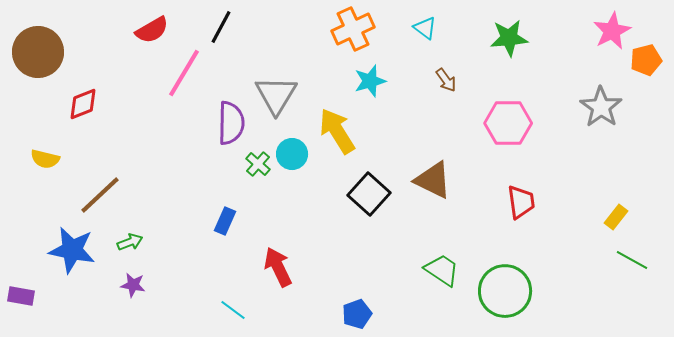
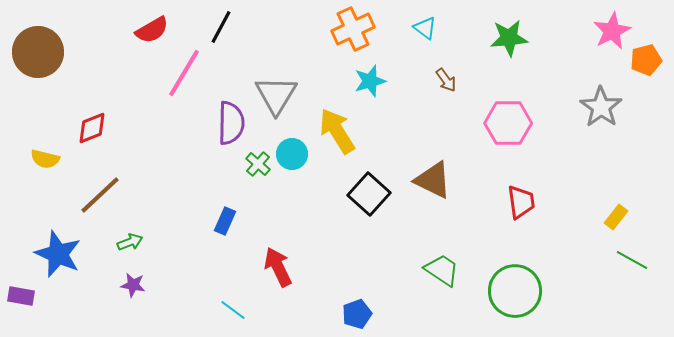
red diamond: moved 9 px right, 24 px down
blue star: moved 14 px left, 4 px down; rotated 12 degrees clockwise
green circle: moved 10 px right
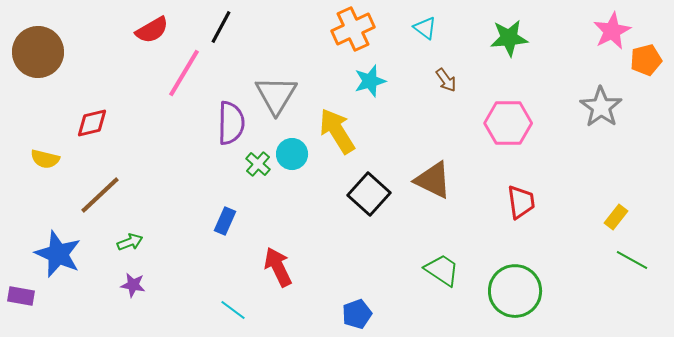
red diamond: moved 5 px up; rotated 8 degrees clockwise
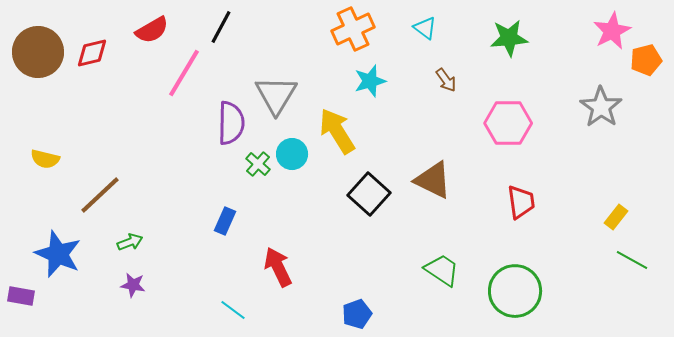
red diamond: moved 70 px up
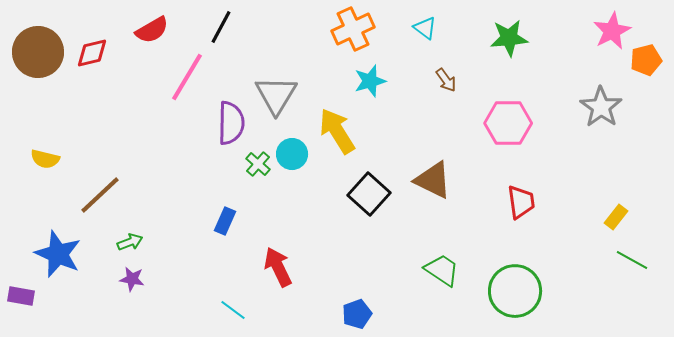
pink line: moved 3 px right, 4 px down
purple star: moved 1 px left, 6 px up
